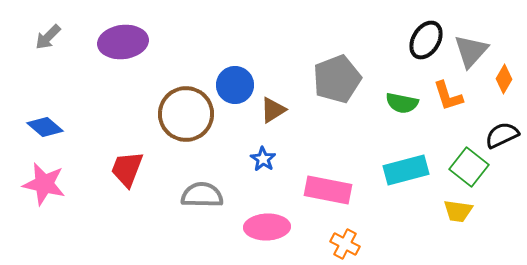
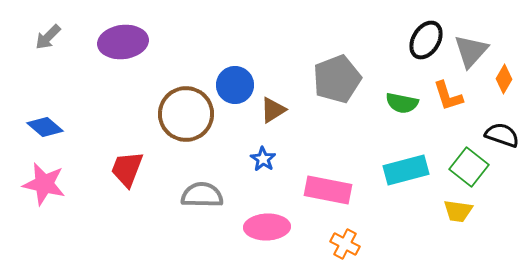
black semicircle: rotated 44 degrees clockwise
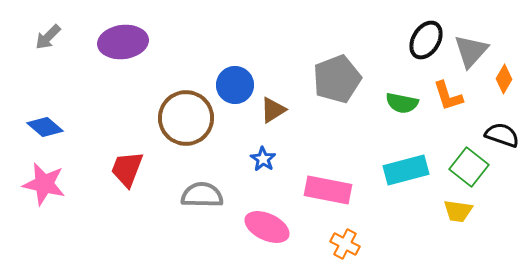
brown circle: moved 4 px down
pink ellipse: rotated 27 degrees clockwise
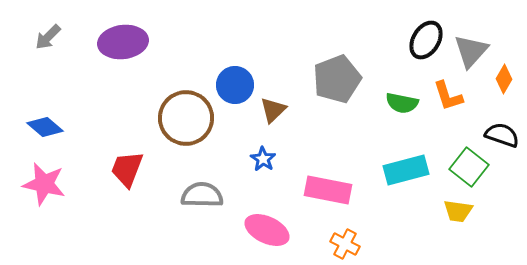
brown triangle: rotated 12 degrees counterclockwise
pink ellipse: moved 3 px down
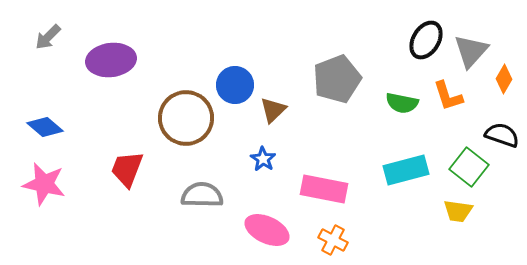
purple ellipse: moved 12 px left, 18 px down
pink rectangle: moved 4 px left, 1 px up
orange cross: moved 12 px left, 4 px up
